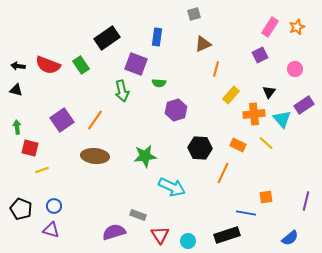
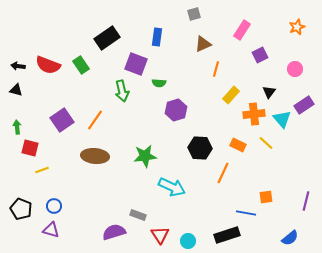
pink rectangle at (270, 27): moved 28 px left, 3 px down
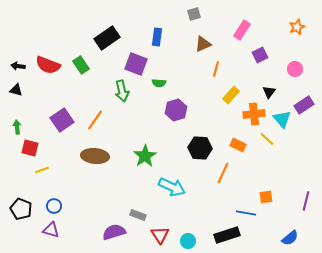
yellow line at (266, 143): moved 1 px right, 4 px up
green star at (145, 156): rotated 25 degrees counterclockwise
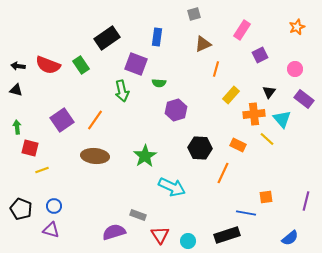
purple rectangle at (304, 105): moved 6 px up; rotated 72 degrees clockwise
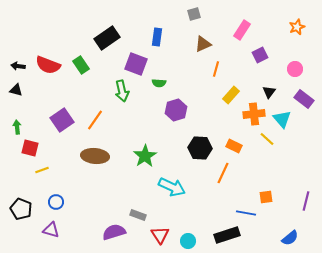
orange rectangle at (238, 145): moved 4 px left, 1 px down
blue circle at (54, 206): moved 2 px right, 4 px up
